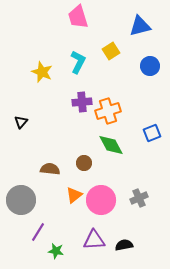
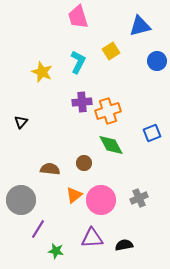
blue circle: moved 7 px right, 5 px up
purple line: moved 3 px up
purple triangle: moved 2 px left, 2 px up
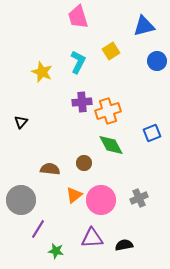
blue triangle: moved 4 px right
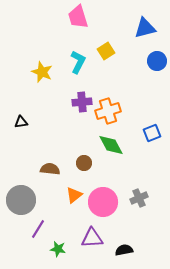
blue triangle: moved 1 px right, 2 px down
yellow square: moved 5 px left
black triangle: rotated 40 degrees clockwise
pink circle: moved 2 px right, 2 px down
black semicircle: moved 5 px down
green star: moved 2 px right, 2 px up
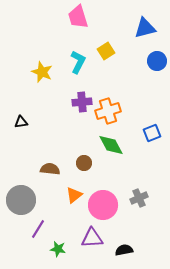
pink circle: moved 3 px down
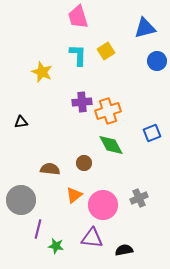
cyan L-shape: moved 7 px up; rotated 25 degrees counterclockwise
purple line: rotated 18 degrees counterclockwise
purple triangle: rotated 10 degrees clockwise
green star: moved 2 px left, 3 px up
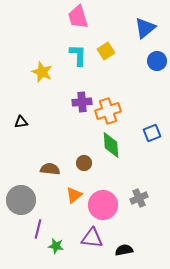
blue triangle: rotated 25 degrees counterclockwise
green diamond: rotated 24 degrees clockwise
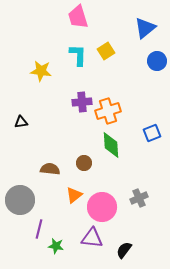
yellow star: moved 1 px left, 1 px up; rotated 15 degrees counterclockwise
gray circle: moved 1 px left
pink circle: moved 1 px left, 2 px down
purple line: moved 1 px right
black semicircle: rotated 42 degrees counterclockwise
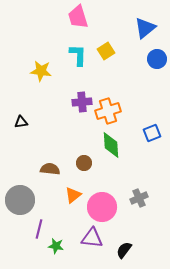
blue circle: moved 2 px up
orange triangle: moved 1 px left
